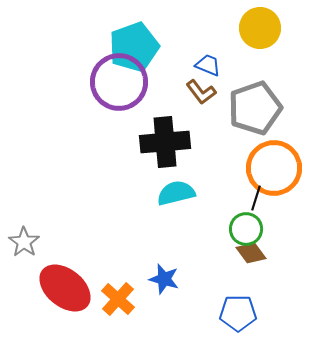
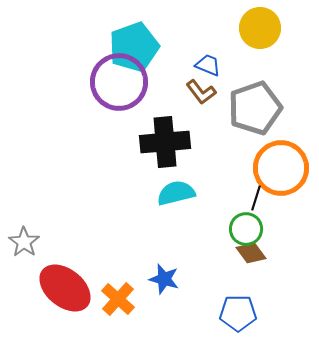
orange circle: moved 7 px right
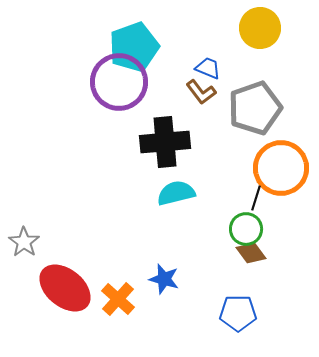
blue trapezoid: moved 3 px down
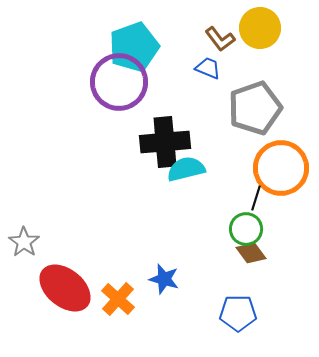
brown L-shape: moved 19 px right, 53 px up
cyan semicircle: moved 10 px right, 24 px up
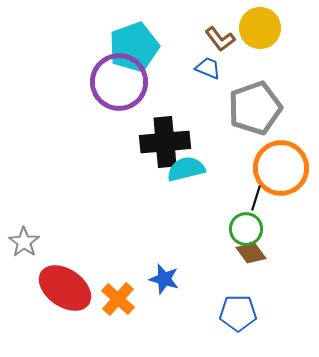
red ellipse: rotated 4 degrees counterclockwise
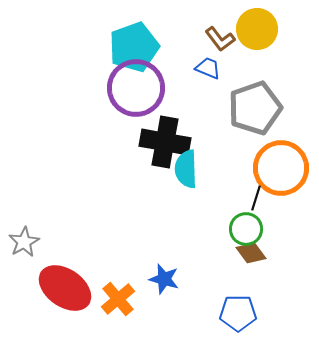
yellow circle: moved 3 px left, 1 px down
purple circle: moved 17 px right, 6 px down
black cross: rotated 15 degrees clockwise
cyan semicircle: rotated 78 degrees counterclockwise
gray star: rotated 8 degrees clockwise
orange cross: rotated 8 degrees clockwise
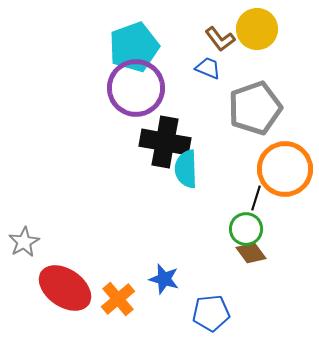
orange circle: moved 4 px right, 1 px down
blue pentagon: moved 27 px left; rotated 6 degrees counterclockwise
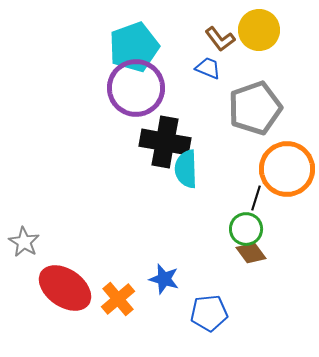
yellow circle: moved 2 px right, 1 px down
orange circle: moved 2 px right
gray star: rotated 12 degrees counterclockwise
blue pentagon: moved 2 px left
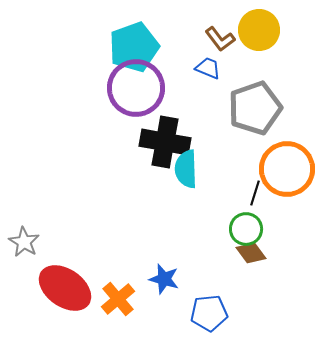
black line: moved 1 px left, 5 px up
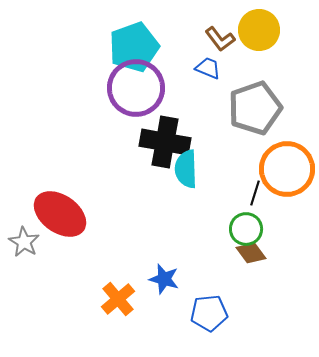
red ellipse: moved 5 px left, 74 px up
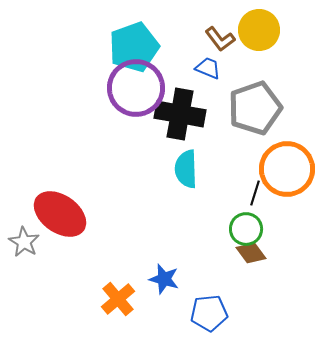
black cross: moved 15 px right, 28 px up
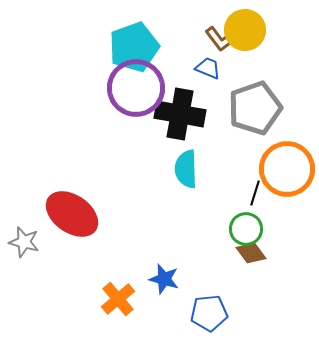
yellow circle: moved 14 px left
red ellipse: moved 12 px right
gray star: rotated 16 degrees counterclockwise
